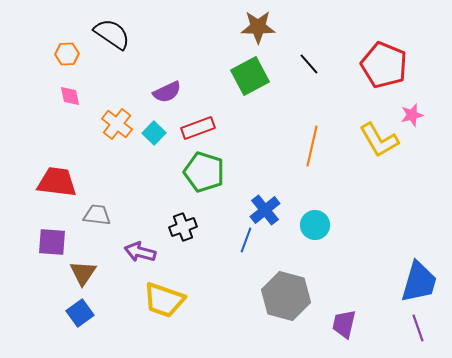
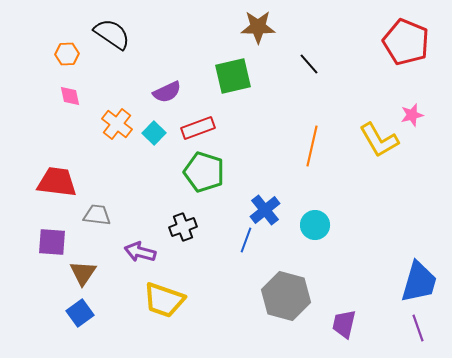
red pentagon: moved 22 px right, 23 px up
green square: moved 17 px left; rotated 15 degrees clockwise
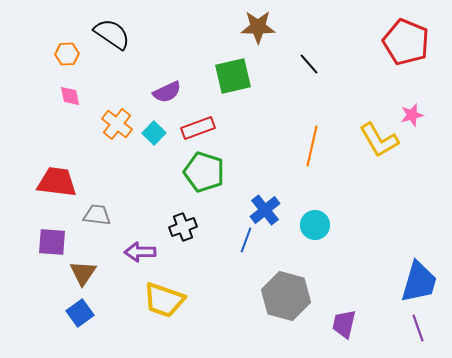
purple arrow: rotated 16 degrees counterclockwise
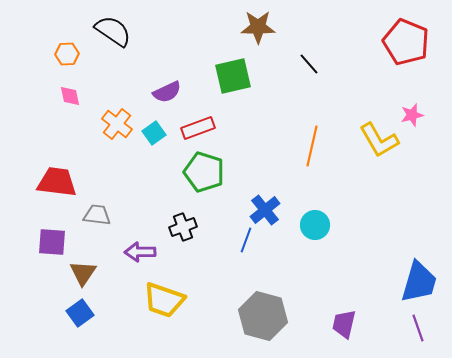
black semicircle: moved 1 px right, 3 px up
cyan square: rotated 10 degrees clockwise
gray hexagon: moved 23 px left, 20 px down
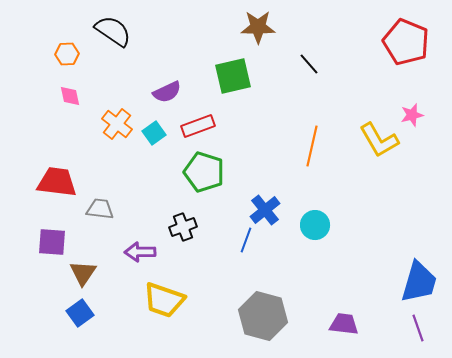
red rectangle: moved 2 px up
gray trapezoid: moved 3 px right, 6 px up
purple trapezoid: rotated 84 degrees clockwise
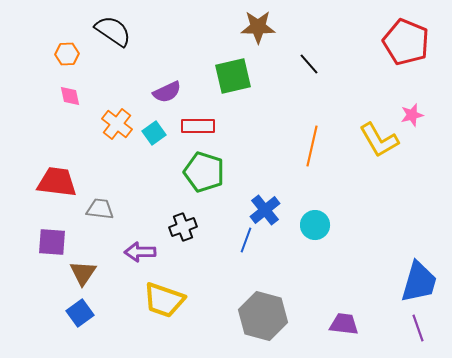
red rectangle: rotated 20 degrees clockwise
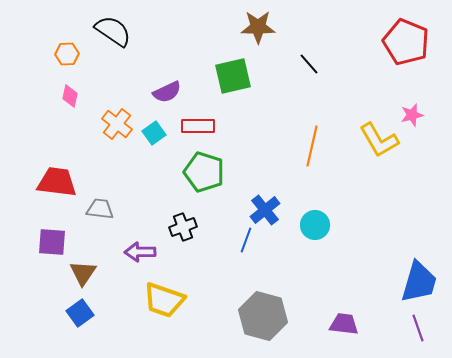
pink diamond: rotated 25 degrees clockwise
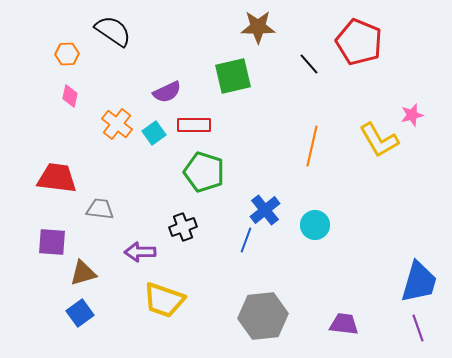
red pentagon: moved 47 px left
red rectangle: moved 4 px left, 1 px up
red trapezoid: moved 4 px up
brown triangle: rotated 40 degrees clockwise
gray hexagon: rotated 21 degrees counterclockwise
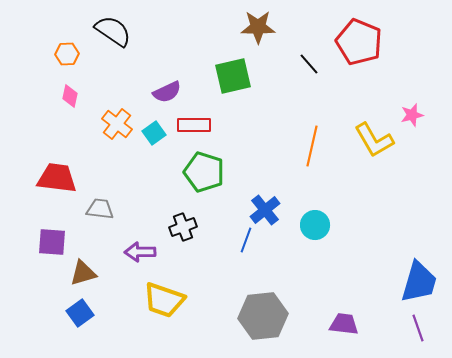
yellow L-shape: moved 5 px left
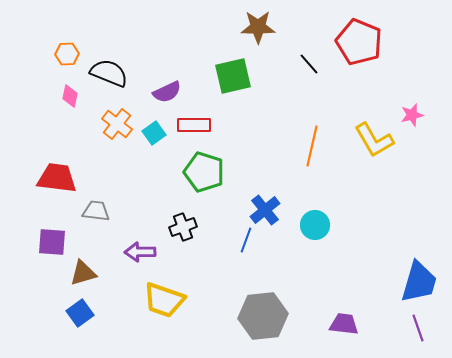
black semicircle: moved 4 px left, 42 px down; rotated 12 degrees counterclockwise
gray trapezoid: moved 4 px left, 2 px down
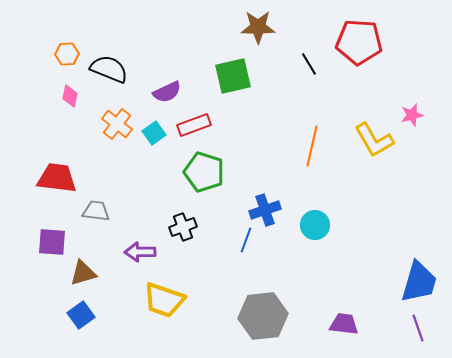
red pentagon: rotated 18 degrees counterclockwise
black line: rotated 10 degrees clockwise
black semicircle: moved 4 px up
red rectangle: rotated 20 degrees counterclockwise
blue cross: rotated 20 degrees clockwise
blue square: moved 1 px right, 2 px down
